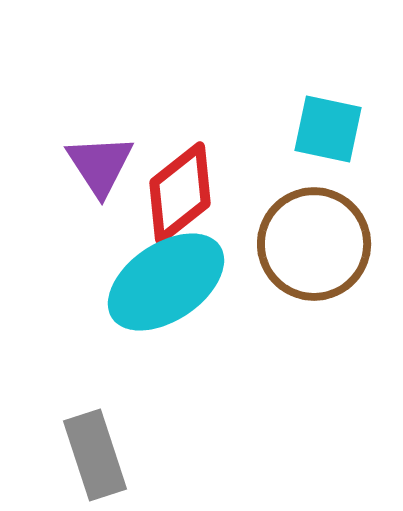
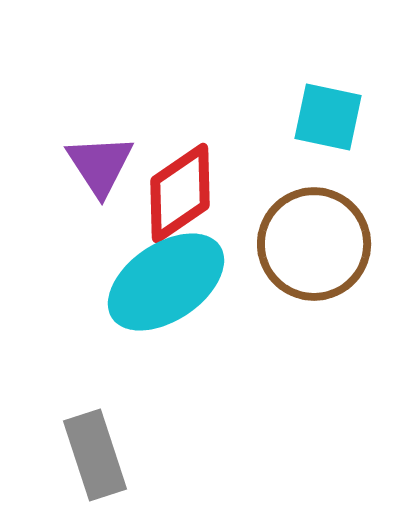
cyan square: moved 12 px up
red diamond: rotated 4 degrees clockwise
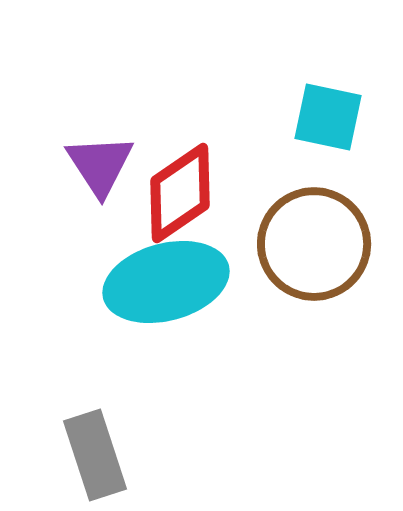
cyan ellipse: rotated 19 degrees clockwise
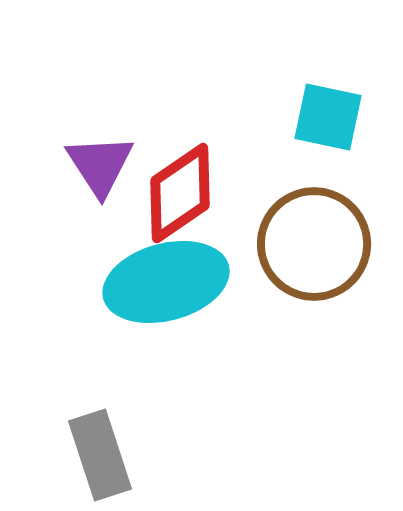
gray rectangle: moved 5 px right
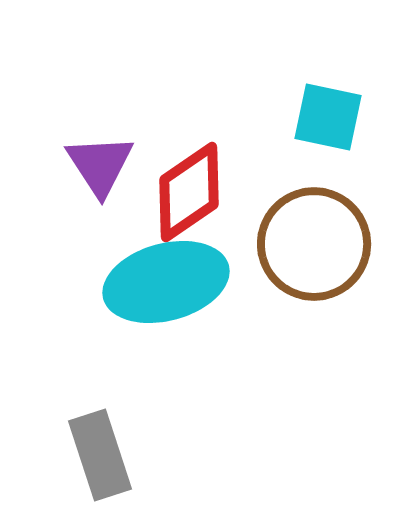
red diamond: moved 9 px right, 1 px up
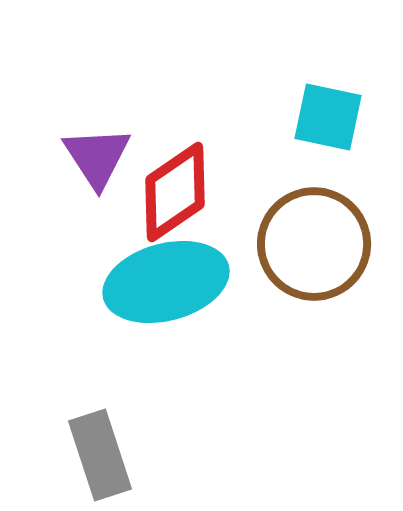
purple triangle: moved 3 px left, 8 px up
red diamond: moved 14 px left
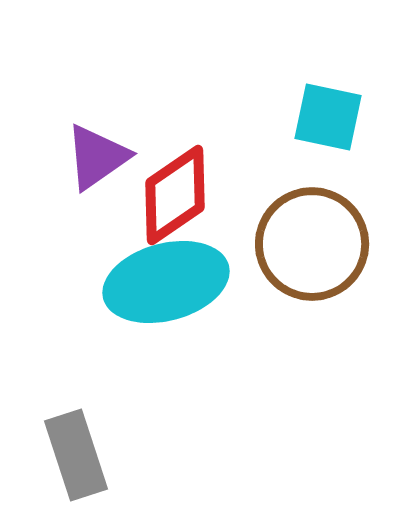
purple triangle: rotated 28 degrees clockwise
red diamond: moved 3 px down
brown circle: moved 2 px left
gray rectangle: moved 24 px left
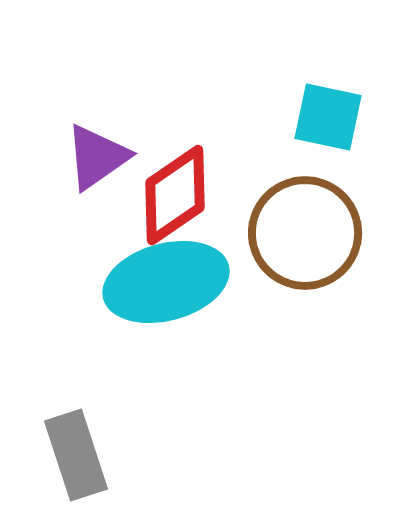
brown circle: moved 7 px left, 11 px up
